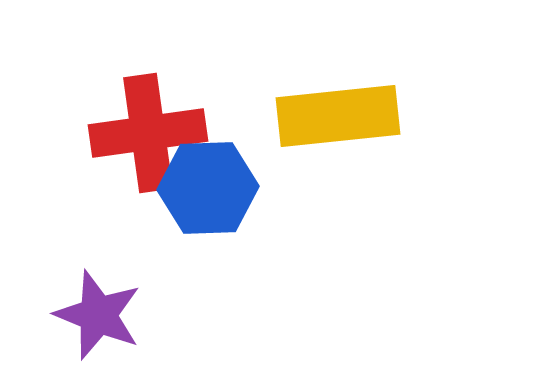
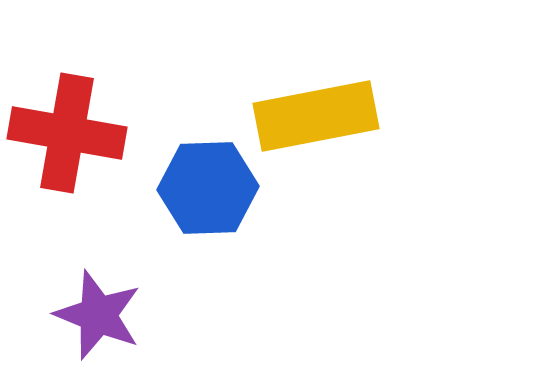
yellow rectangle: moved 22 px left; rotated 5 degrees counterclockwise
red cross: moved 81 px left; rotated 18 degrees clockwise
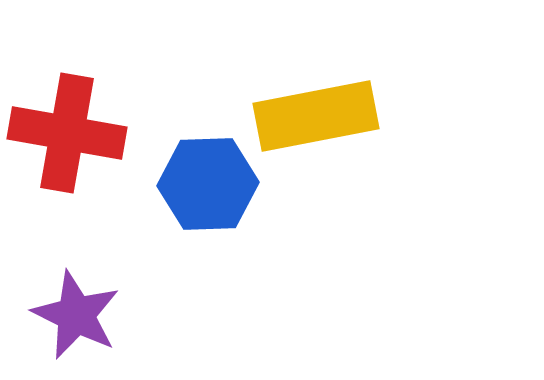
blue hexagon: moved 4 px up
purple star: moved 22 px left; rotated 4 degrees clockwise
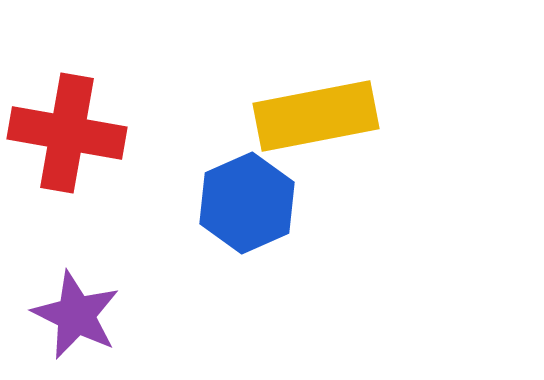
blue hexagon: moved 39 px right, 19 px down; rotated 22 degrees counterclockwise
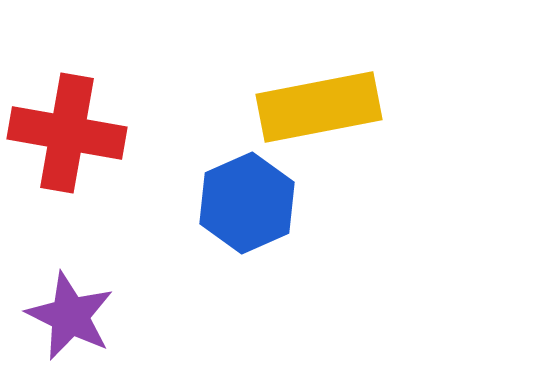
yellow rectangle: moved 3 px right, 9 px up
purple star: moved 6 px left, 1 px down
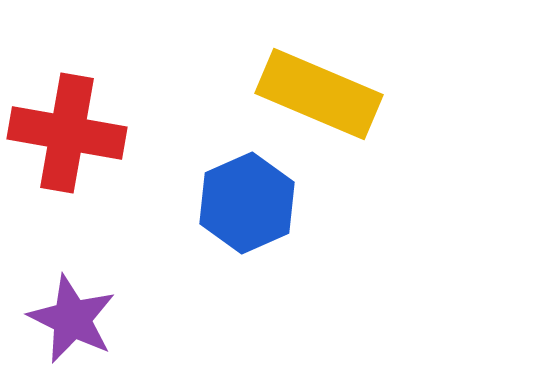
yellow rectangle: moved 13 px up; rotated 34 degrees clockwise
purple star: moved 2 px right, 3 px down
